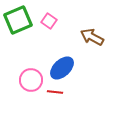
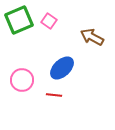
green square: moved 1 px right
pink circle: moved 9 px left
red line: moved 1 px left, 3 px down
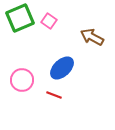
green square: moved 1 px right, 2 px up
red line: rotated 14 degrees clockwise
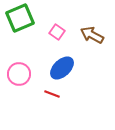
pink square: moved 8 px right, 11 px down
brown arrow: moved 2 px up
pink circle: moved 3 px left, 6 px up
red line: moved 2 px left, 1 px up
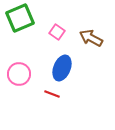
brown arrow: moved 1 px left, 3 px down
blue ellipse: rotated 25 degrees counterclockwise
